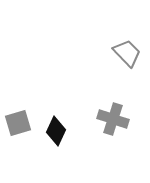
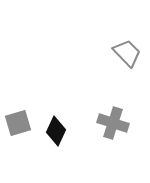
gray cross: moved 4 px down
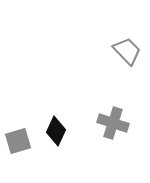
gray trapezoid: moved 2 px up
gray square: moved 18 px down
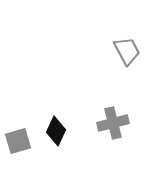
gray trapezoid: rotated 16 degrees clockwise
gray cross: rotated 32 degrees counterclockwise
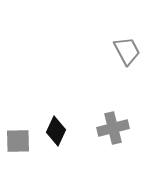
gray cross: moved 5 px down
gray square: rotated 16 degrees clockwise
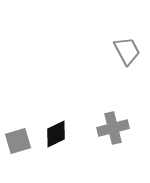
black diamond: moved 3 px down; rotated 40 degrees clockwise
gray square: rotated 16 degrees counterclockwise
